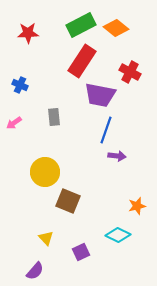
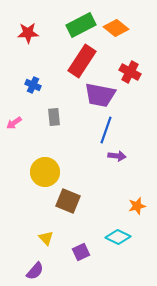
blue cross: moved 13 px right
cyan diamond: moved 2 px down
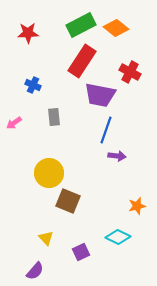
yellow circle: moved 4 px right, 1 px down
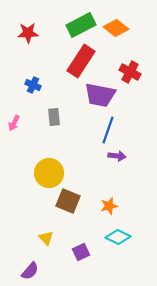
red rectangle: moved 1 px left
pink arrow: rotated 28 degrees counterclockwise
blue line: moved 2 px right
orange star: moved 28 px left
purple semicircle: moved 5 px left
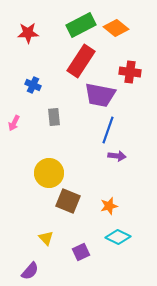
red cross: rotated 20 degrees counterclockwise
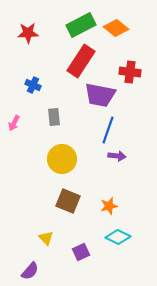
yellow circle: moved 13 px right, 14 px up
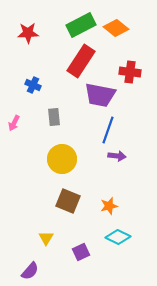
yellow triangle: rotated 14 degrees clockwise
